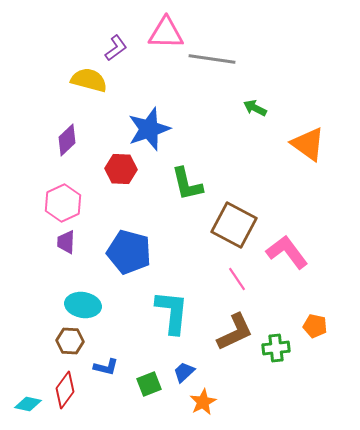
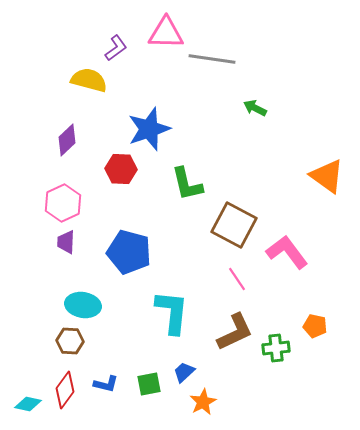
orange triangle: moved 19 px right, 32 px down
blue L-shape: moved 17 px down
green square: rotated 10 degrees clockwise
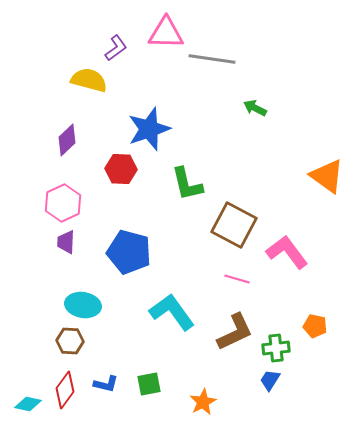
pink line: rotated 40 degrees counterclockwise
cyan L-shape: rotated 42 degrees counterclockwise
blue trapezoid: moved 86 px right, 8 px down; rotated 15 degrees counterclockwise
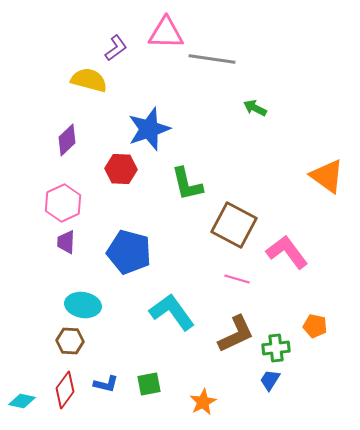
brown L-shape: moved 1 px right, 2 px down
cyan diamond: moved 6 px left, 3 px up
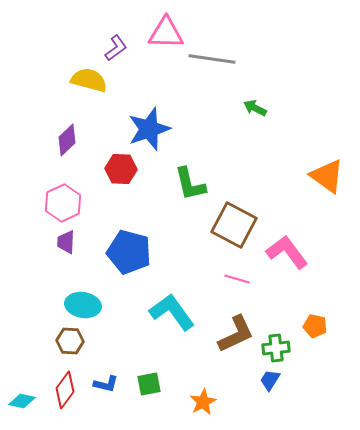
green L-shape: moved 3 px right
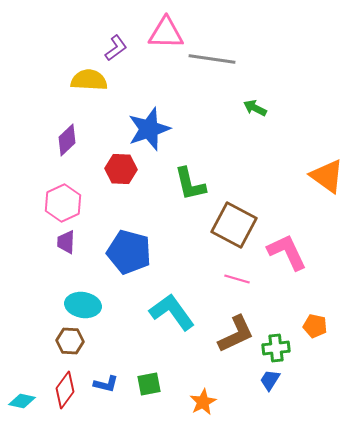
yellow semicircle: rotated 12 degrees counterclockwise
pink L-shape: rotated 12 degrees clockwise
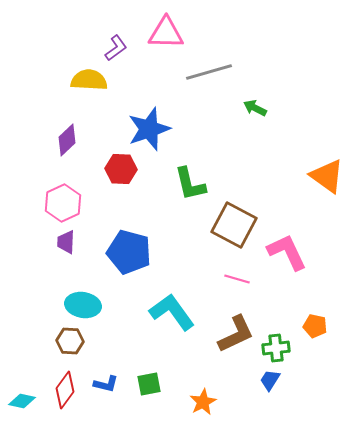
gray line: moved 3 px left, 13 px down; rotated 24 degrees counterclockwise
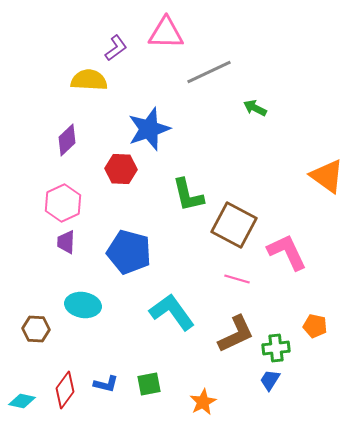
gray line: rotated 9 degrees counterclockwise
green L-shape: moved 2 px left, 11 px down
brown hexagon: moved 34 px left, 12 px up
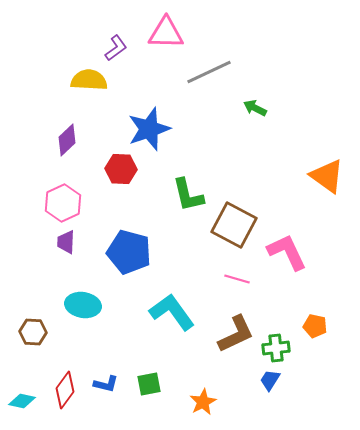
brown hexagon: moved 3 px left, 3 px down
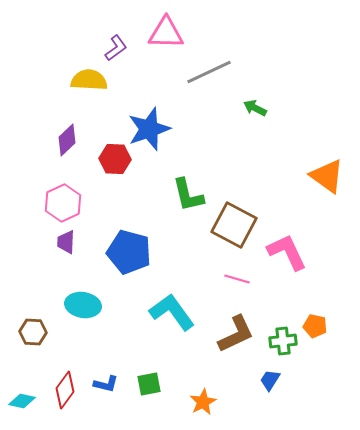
red hexagon: moved 6 px left, 10 px up
green cross: moved 7 px right, 7 px up
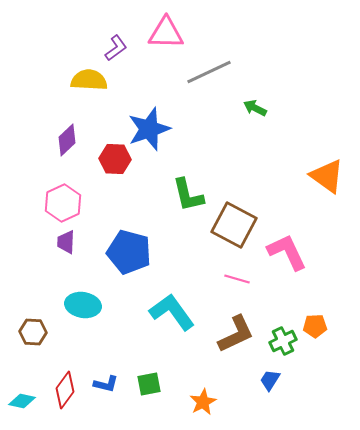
orange pentagon: rotated 15 degrees counterclockwise
green cross: rotated 20 degrees counterclockwise
